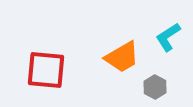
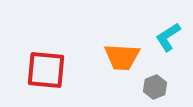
orange trapezoid: rotated 33 degrees clockwise
gray hexagon: rotated 10 degrees clockwise
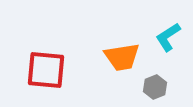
orange trapezoid: rotated 12 degrees counterclockwise
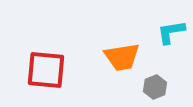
cyan L-shape: moved 3 px right, 5 px up; rotated 24 degrees clockwise
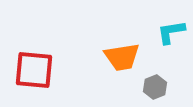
red square: moved 12 px left
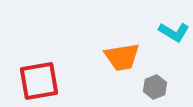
cyan L-shape: moved 3 px right; rotated 140 degrees counterclockwise
red square: moved 5 px right, 11 px down; rotated 15 degrees counterclockwise
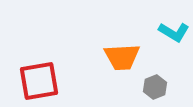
orange trapezoid: rotated 6 degrees clockwise
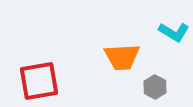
gray hexagon: rotated 10 degrees counterclockwise
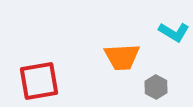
gray hexagon: moved 1 px right
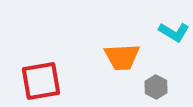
red square: moved 2 px right
